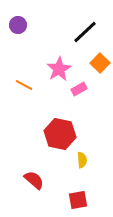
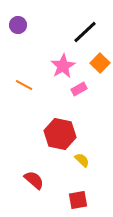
pink star: moved 4 px right, 3 px up
yellow semicircle: rotated 42 degrees counterclockwise
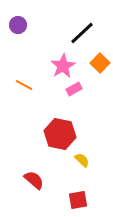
black line: moved 3 px left, 1 px down
pink rectangle: moved 5 px left
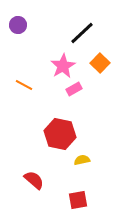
yellow semicircle: rotated 56 degrees counterclockwise
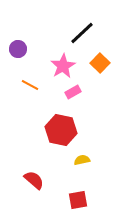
purple circle: moved 24 px down
orange line: moved 6 px right
pink rectangle: moved 1 px left, 3 px down
red hexagon: moved 1 px right, 4 px up
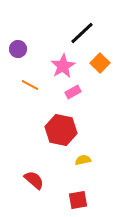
yellow semicircle: moved 1 px right
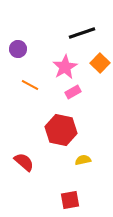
black line: rotated 24 degrees clockwise
pink star: moved 2 px right, 1 px down
red semicircle: moved 10 px left, 18 px up
red square: moved 8 px left
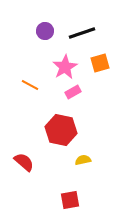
purple circle: moved 27 px right, 18 px up
orange square: rotated 30 degrees clockwise
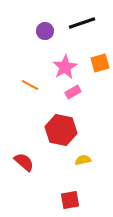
black line: moved 10 px up
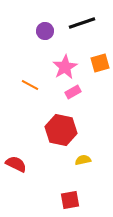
red semicircle: moved 8 px left, 2 px down; rotated 15 degrees counterclockwise
